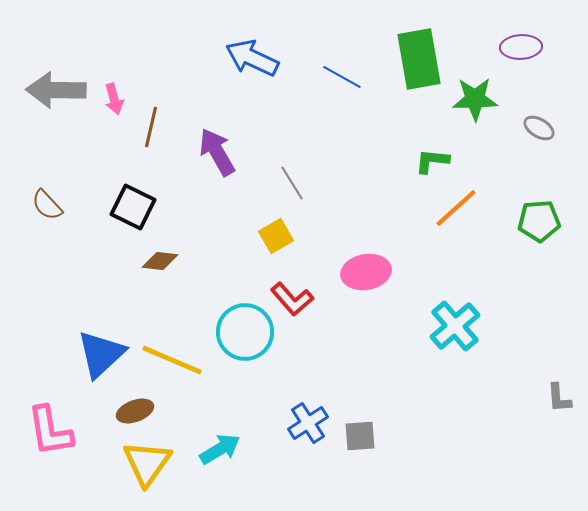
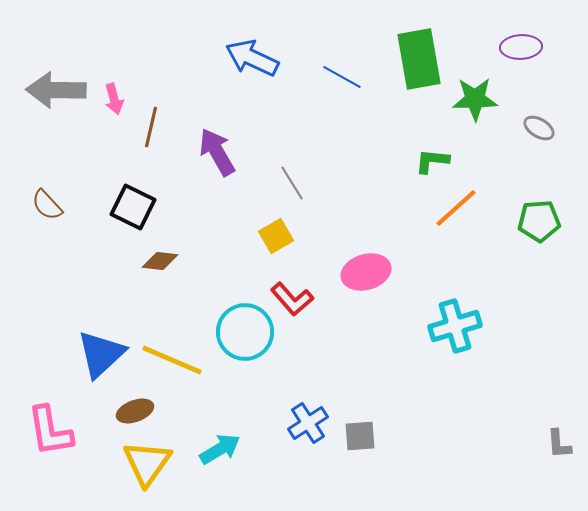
pink ellipse: rotated 6 degrees counterclockwise
cyan cross: rotated 24 degrees clockwise
gray L-shape: moved 46 px down
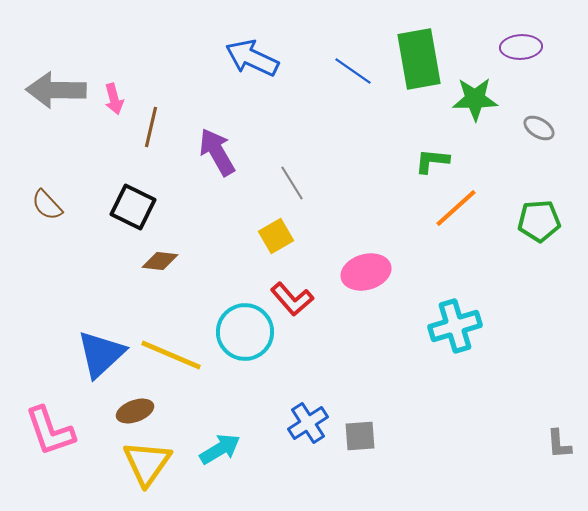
blue line: moved 11 px right, 6 px up; rotated 6 degrees clockwise
yellow line: moved 1 px left, 5 px up
pink L-shape: rotated 10 degrees counterclockwise
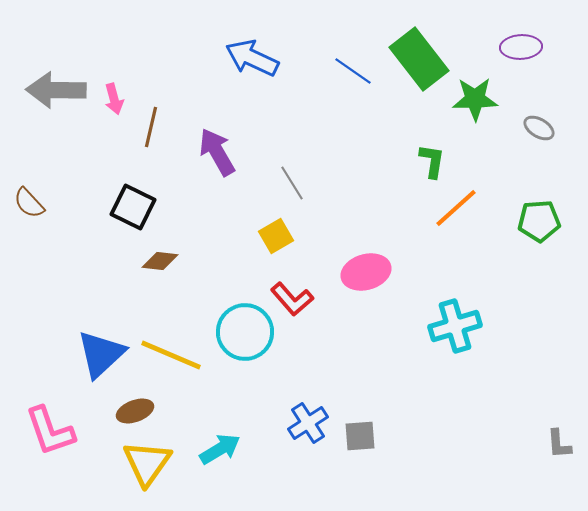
green rectangle: rotated 28 degrees counterclockwise
green L-shape: rotated 93 degrees clockwise
brown semicircle: moved 18 px left, 2 px up
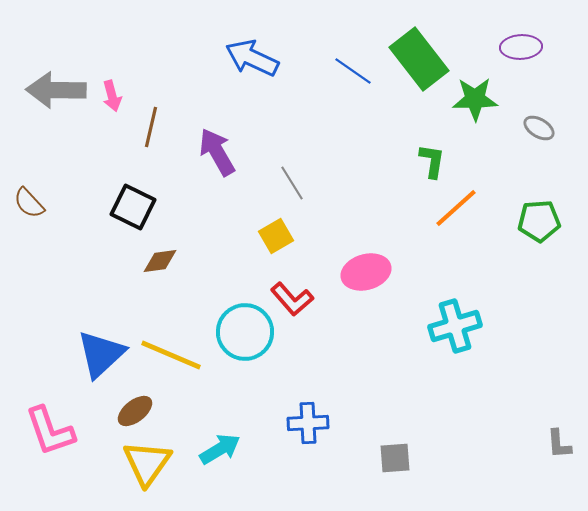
pink arrow: moved 2 px left, 3 px up
brown diamond: rotated 15 degrees counterclockwise
brown ellipse: rotated 18 degrees counterclockwise
blue cross: rotated 30 degrees clockwise
gray square: moved 35 px right, 22 px down
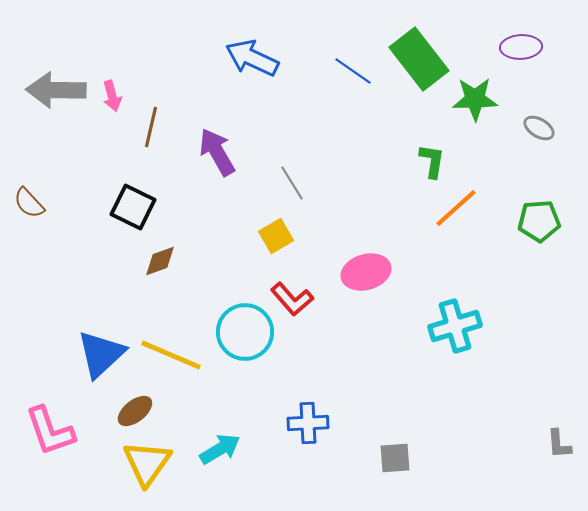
brown diamond: rotated 12 degrees counterclockwise
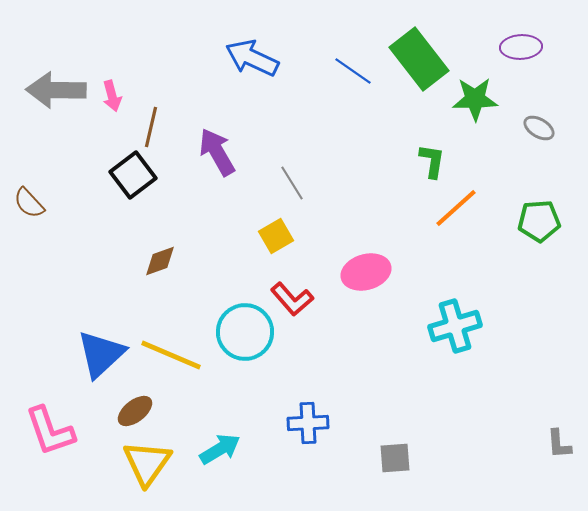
black square: moved 32 px up; rotated 27 degrees clockwise
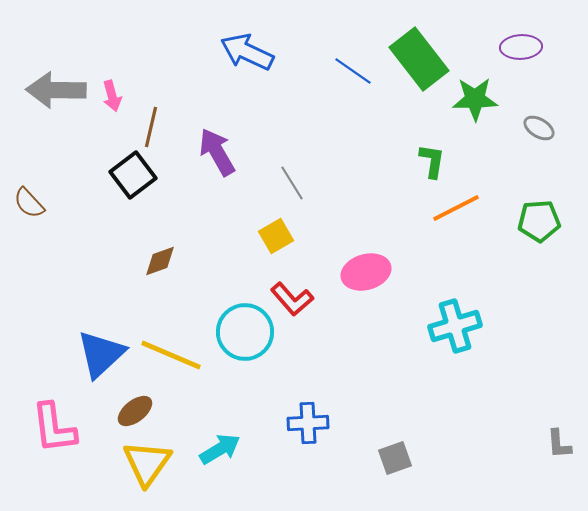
blue arrow: moved 5 px left, 6 px up
orange line: rotated 15 degrees clockwise
pink L-shape: moved 4 px right, 3 px up; rotated 12 degrees clockwise
gray square: rotated 16 degrees counterclockwise
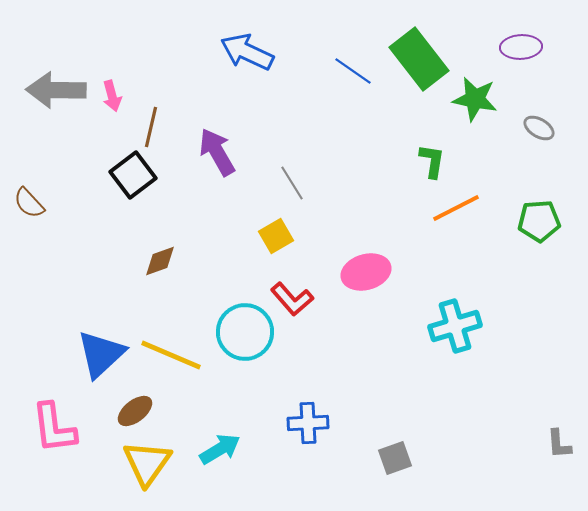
green star: rotated 12 degrees clockwise
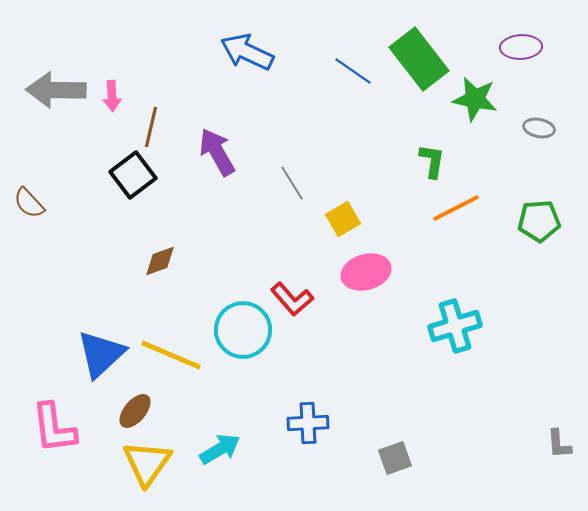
pink arrow: rotated 12 degrees clockwise
gray ellipse: rotated 20 degrees counterclockwise
yellow square: moved 67 px right, 17 px up
cyan circle: moved 2 px left, 2 px up
brown ellipse: rotated 12 degrees counterclockwise
